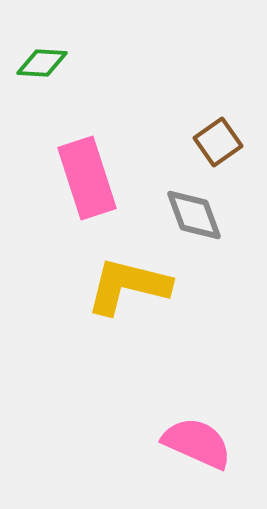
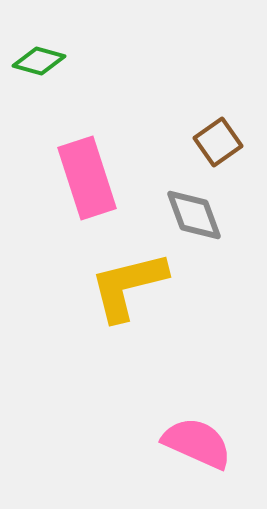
green diamond: moved 3 px left, 2 px up; rotated 12 degrees clockwise
yellow L-shape: rotated 28 degrees counterclockwise
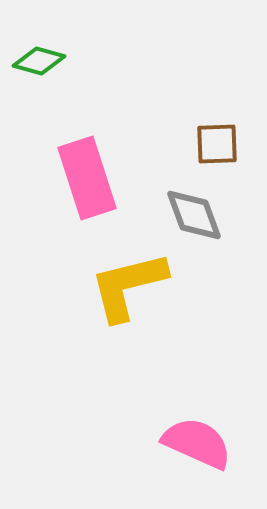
brown square: moved 1 px left, 2 px down; rotated 33 degrees clockwise
